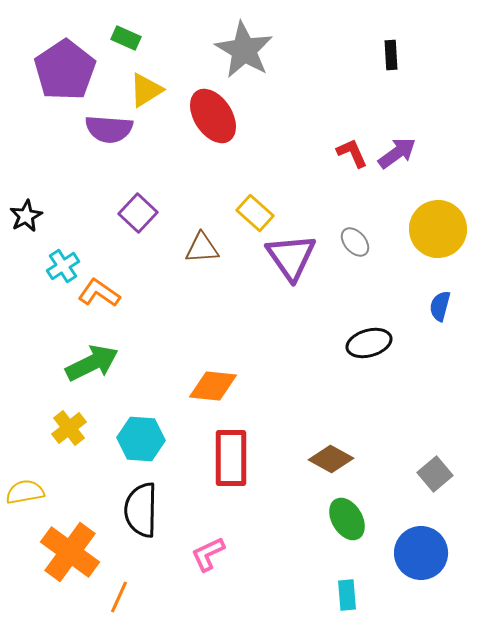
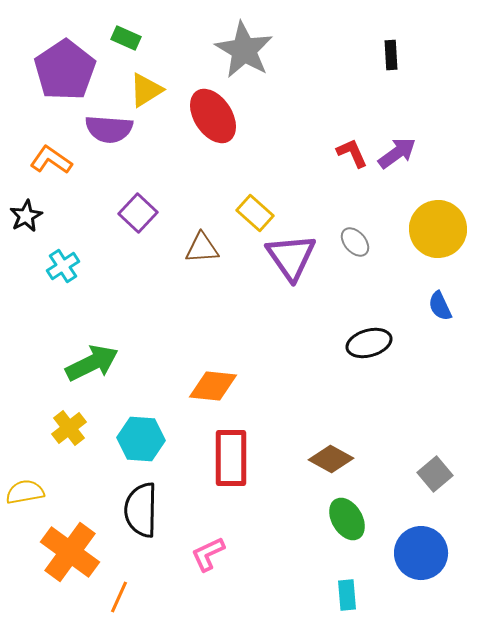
orange L-shape: moved 48 px left, 133 px up
blue semicircle: rotated 40 degrees counterclockwise
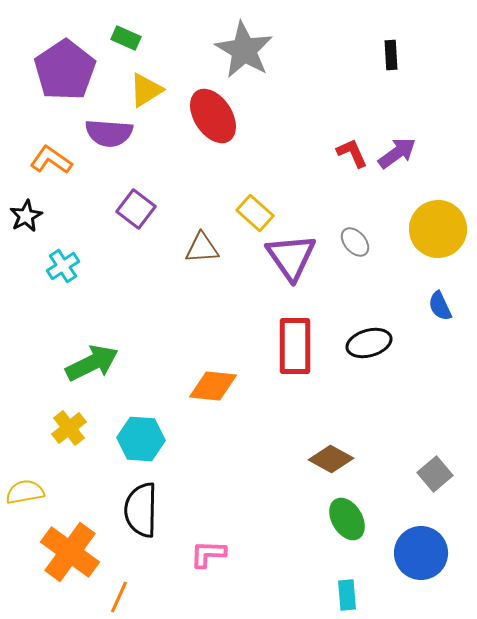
purple semicircle: moved 4 px down
purple square: moved 2 px left, 4 px up; rotated 6 degrees counterclockwise
red rectangle: moved 64 px right, 112 px up
pink L-shape: rotated 27 degrees clockwise
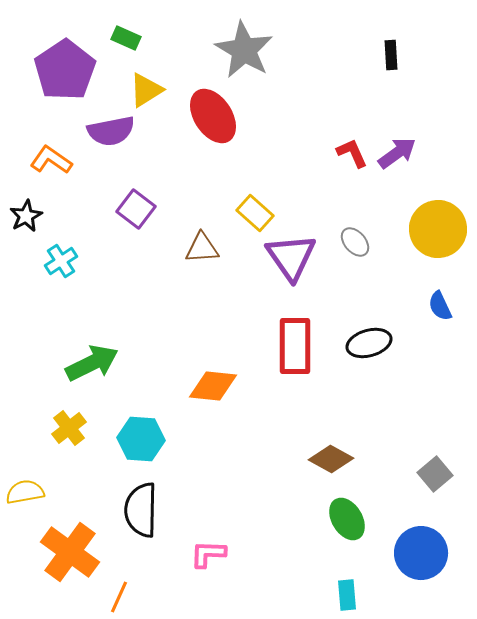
purple semicircle: moved 2 px right, 2 px up; rotated 15 degrees counterclockwise
cyan cross: moved 2 px left, 5 px up
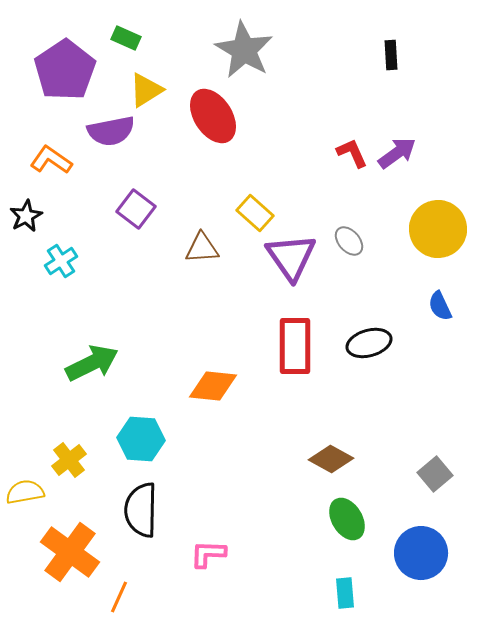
gray ellipse: moved 6 px left, 1 px up
yellow cross: moved 32 px down
cyan rectangle: moved 2 px left, 2 px up
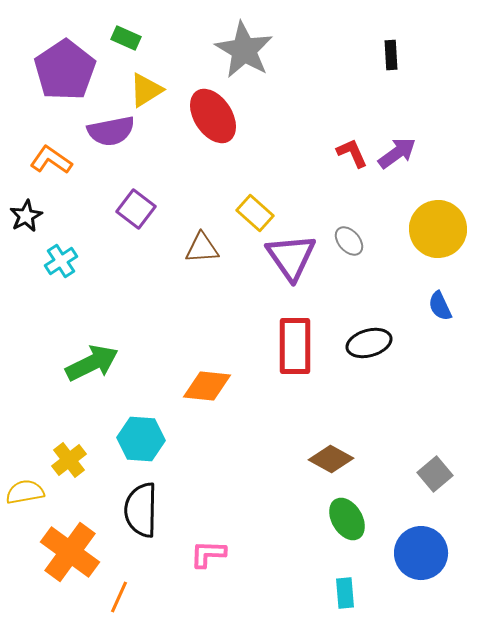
orange diamond: moved 6 px left
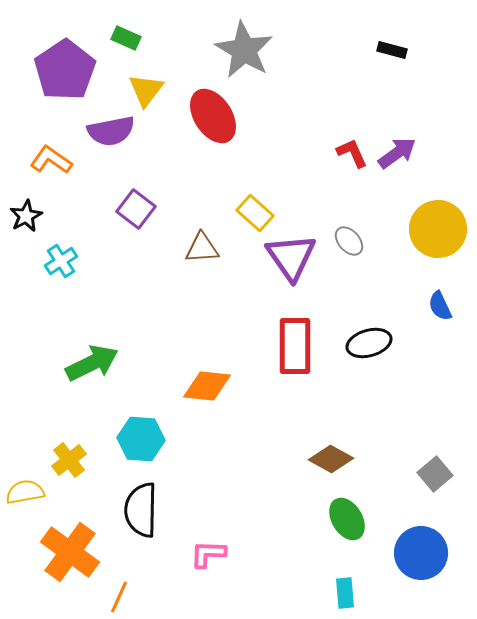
black rectangle: moved 1 px right, 5 px up; rotated 72 degrees counterclockwise
yellow triangle: rotated 21 degrees counterclockwise
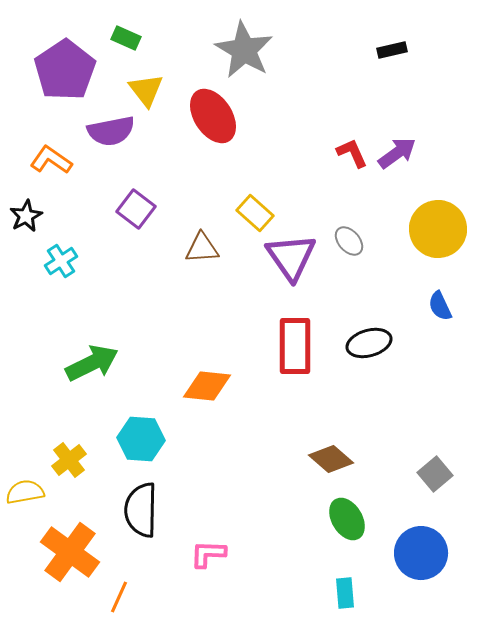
black rectangle: rotated 28 degrees counterclockwise
yellow triangle: rotated 15 degrees counterclockwise
brown diamond: rotated 12 degrees clockwise
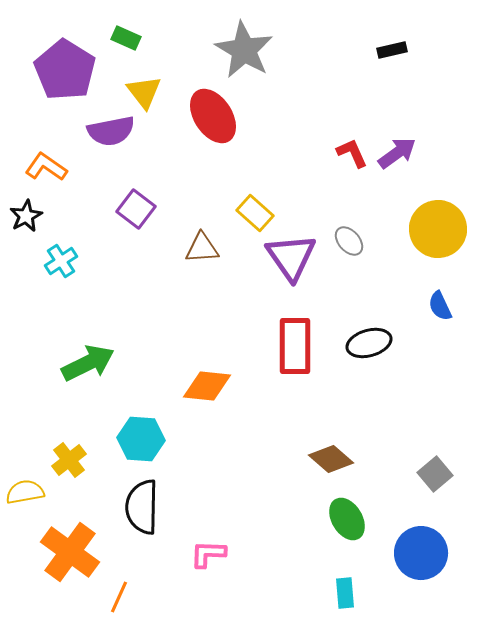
purple pentagon: rotated 6 degrees counterclockwise
yellow triangle: moved 2 px left, 2 px down
orange L-shape: moved 5 px left, 7 px down
green arrow: moved 4 px left
black semicircle: moved 1 px right, 3 px up
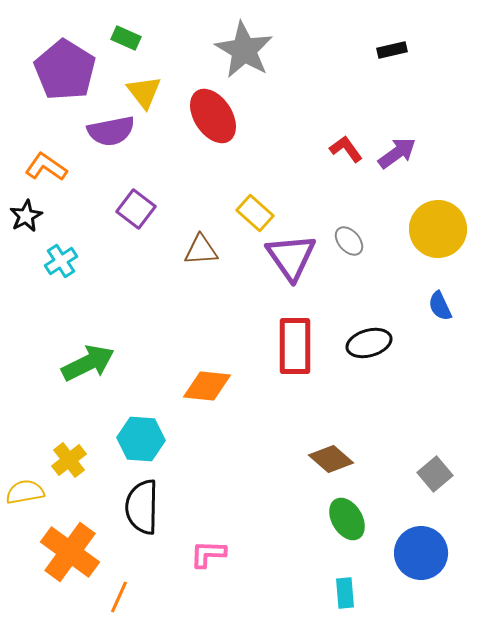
red L-shape: moved 6 px left, 4 px up; rotated 12 degrees counterclockwise
brown triangle: moved 1 px left, 2 px down
